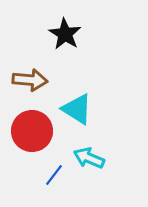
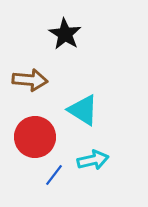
cyan triangle: moved 6 px right, 1 px down
red circle: moved 3 px right, 6 px down
cyan arrow: moved 4 px right, 2 px down; rotated 144 degrees clockwise
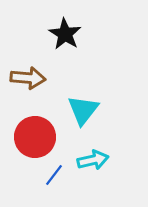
brown arrow: moved 2 px left, 2 px up
cyan triangle: rotated 36 degrees clockwise
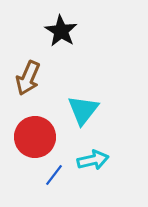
black star: moved 4 px left, 3 px up
brown arrow: rotated 108 degrees clockwise
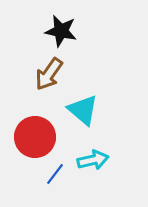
black star: rotated 20 degrees counterclockwise
brown arrow: moved 21 px right, 4 px up; rotated 12 degrees clockwise
cyan triangle: rotated 28 degrees counterclockwise
blue line: moved 1 px right, 1 px up
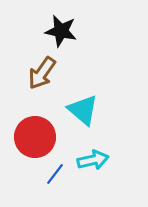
brown arrow: moved 7 px left, 1 px up
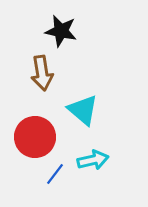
brown arrow: rotated 44 degrees counterclockwise
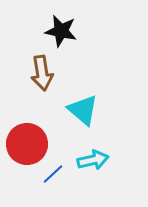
red circle: moved 8 px left, 7 px down
blue line: moved 2 px left; rotated 10 degrees clockwise
